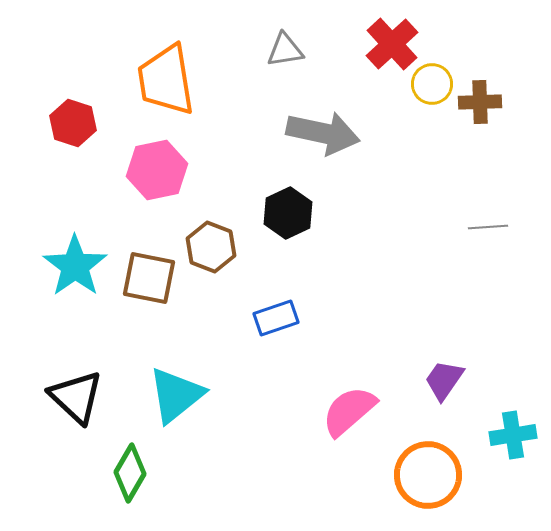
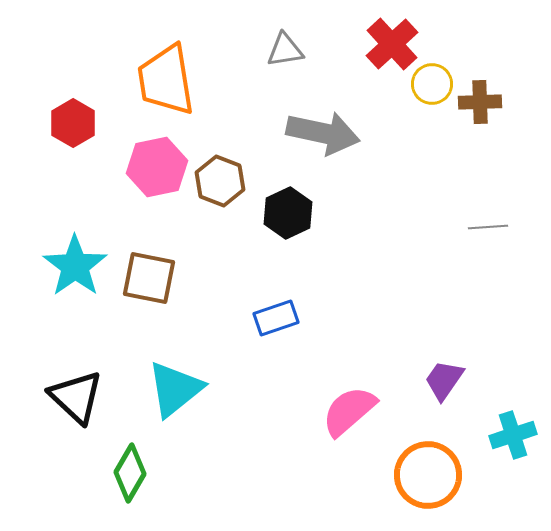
red hexagon: rotated 12 degrees clockwise
pink hexagon: moved 3 px up
brown hexagon: moved 9 px right, 66 px up
cyan triangle: moved 1 px left, 6 px up
cyan cross: rotated 9 degrees counterclockwise
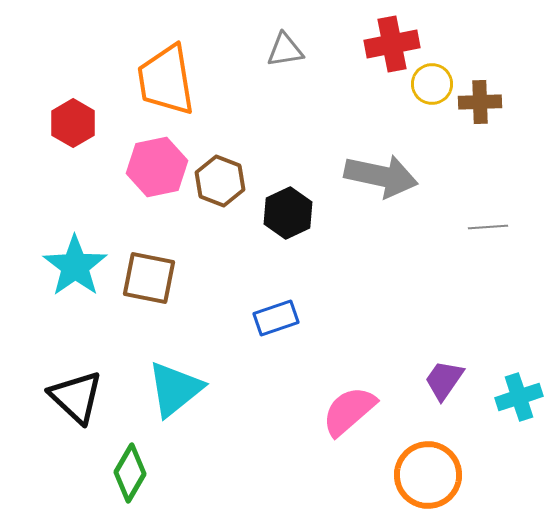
red cross: rotated 32 degrees clockwise
gray arrow: moved 58 px right, 43 px down
cyan cross: moved 6 px right, 38 px up
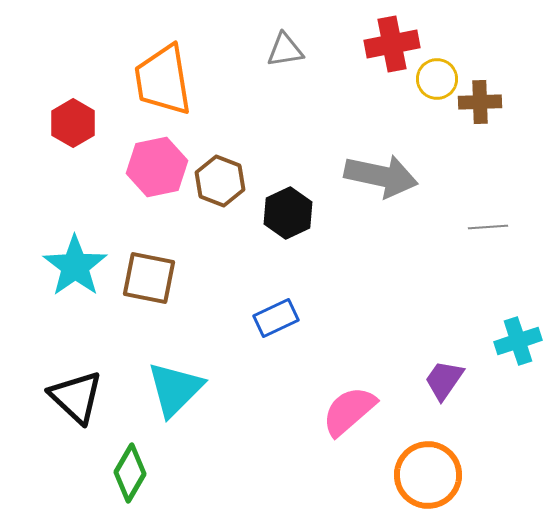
orange trapezoid: moved 3 px left
yellow circle: moved 5 px right, 5 px up
blue rectangle: rotated 6 degrees counterclockwise
cyan triangle: rotated 6 degrees counterclockwise
cyan cross: moved 1 px left, 56 px up
